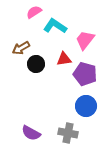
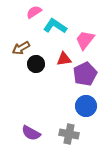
purple pentagon: rotated 30 degrees clockwise
gray cross: moved 1 px right, 1 px down
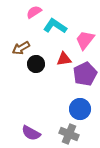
blue circle: moved 6 px left, 3 px down
gray cross: rotated 12 degrees clockwise
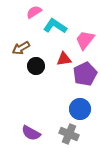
black circle: moved 2 px down
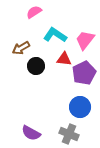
cyan L-shape: moved 9 px down
red triangle: rotated 14 degrees clockwise
purple pentagon: moved 1 px left, 1 px up
blue circle: moved 2 px up
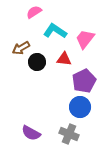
cyan L-shape: moved 4 px up
pink trapezoid: moved 1 px up
black circle: moved 1 px right, 4 px up
purple pentagon: moved 8 px down
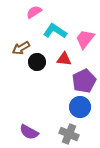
purple semicircle: moved 2 px left, 1 px up
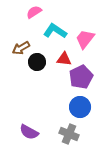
purple pentagon: moved 3 px left, 4 px up
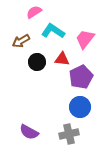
cyan L-shape: moved 2 px left
brown arrow: moved 7 px up
red triangle: moved 2 px left
gray cross: rotated 36 degrees counterclockwise
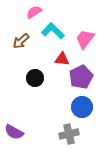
cyan L-shape: rotated 10 degrees clockwise
brown arrow: rotated 12 degrees counterclockwise
black circle: moved 2 px left, 16 px down
blue circle: moved 2 px right
purple semicircle: moved 15 px left
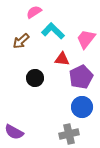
pink trapezoid: moved 1 px right
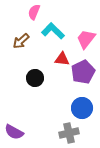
pink semicircle: rotated 35 degrees counterclockwise
purple pentagon: moved 2 px right, 5 px up
blue circle: moved 1 px down
gray cross: moved 1 px up
